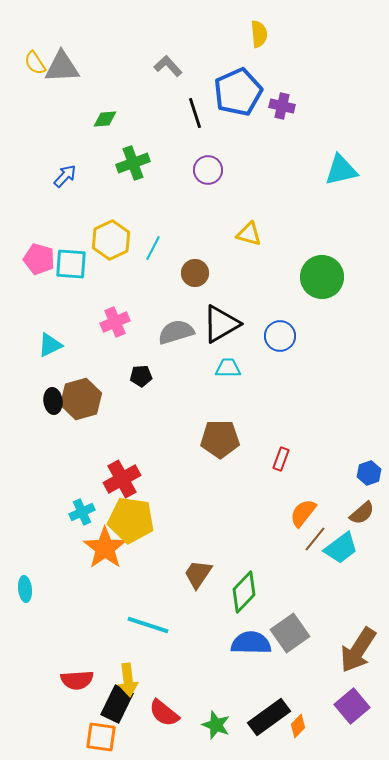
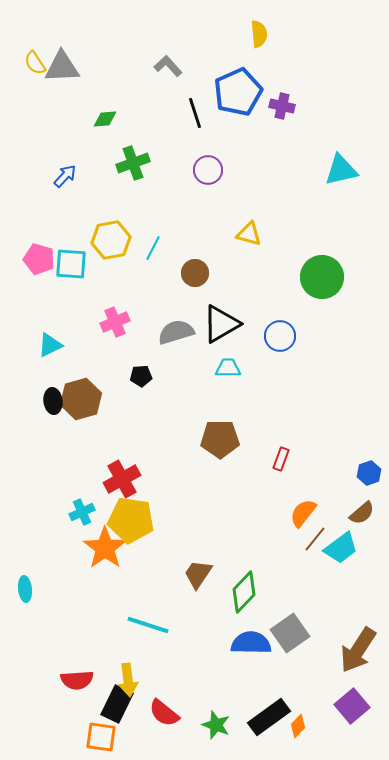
yellow hexagon at (111, 240): rotated 15 degrees clockwise
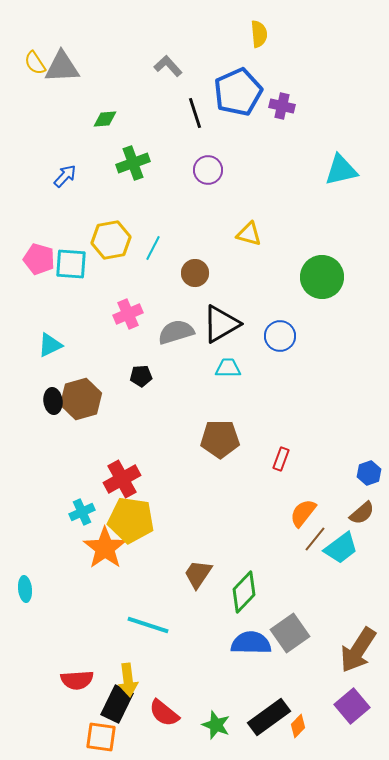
pink cross at (115, 322): moved 13 px right, 8 px up
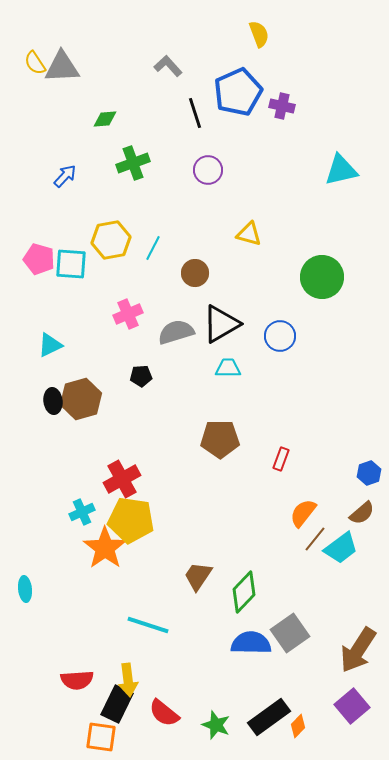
yellow semicircle at (259, 34): rotated 16 degrees counterclockwise
brown trapezoid at (198, 574): moved 2 px down
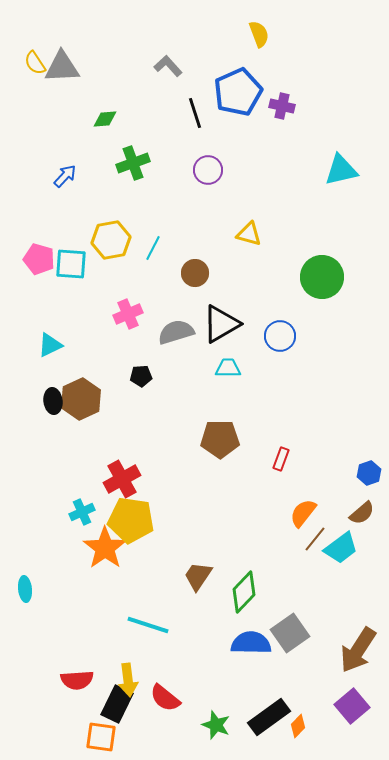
brown hexagon at (81, 399): rotated 9 degrees counterclockwise
red semicircle at (164, 713): moved 1 px right, 15 px up
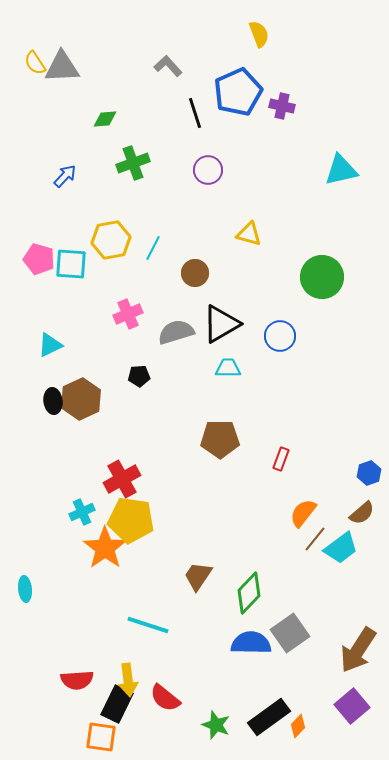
black pentagon at (141, 376): moved 2 px left
green diamond at (244, 592): moved 5 px right, 1 px down
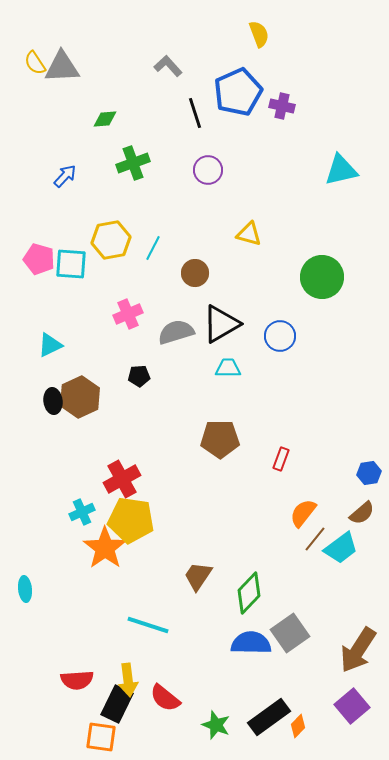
brown hexagon at (81, 399): moved 1 px left, 2 px up
blue hexagon at (369, 473): rotated 10 degrees clockwise
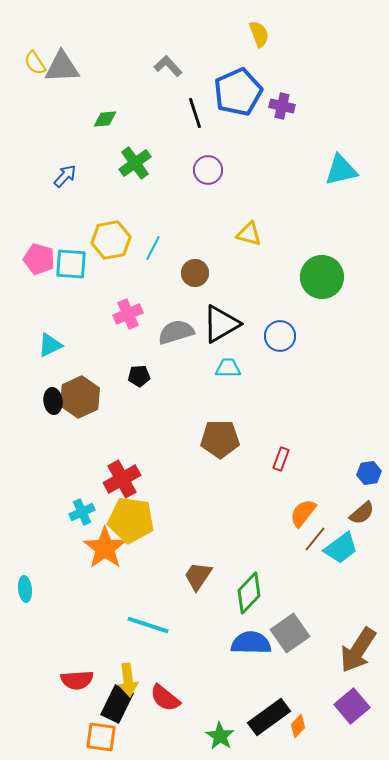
green cross at (133, 163): moved 2 px right; rotated 16 degrees counterclockwise
green star at (216, 725): moved 4 px right, 11 px down; rotated 12 degrees clockwise
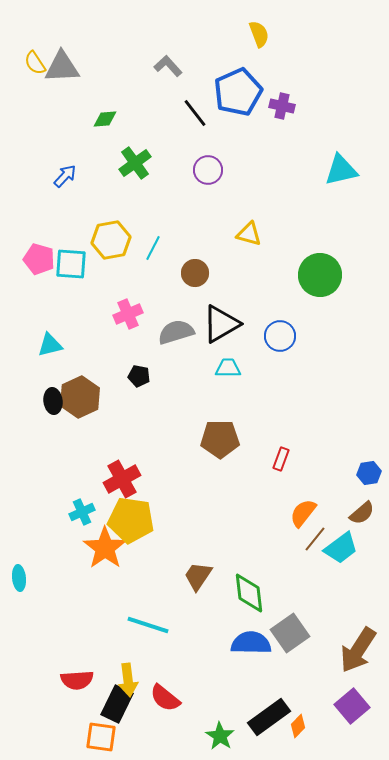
black line at (195, 113): rotated 20 degrees counterclockwise
green circle at (322, 277): moved 2 px left, 2 px up
cyan triangle at (50, 345): rotated 12 degrees clockwise
black pentagon at (139, 376): rotated 15 degrees clockwise
cyan ellipse at (25, 589): moved 6 px left, 11 px up
green diamond at (249, 593): rotated 51 degrees counterclockwise
